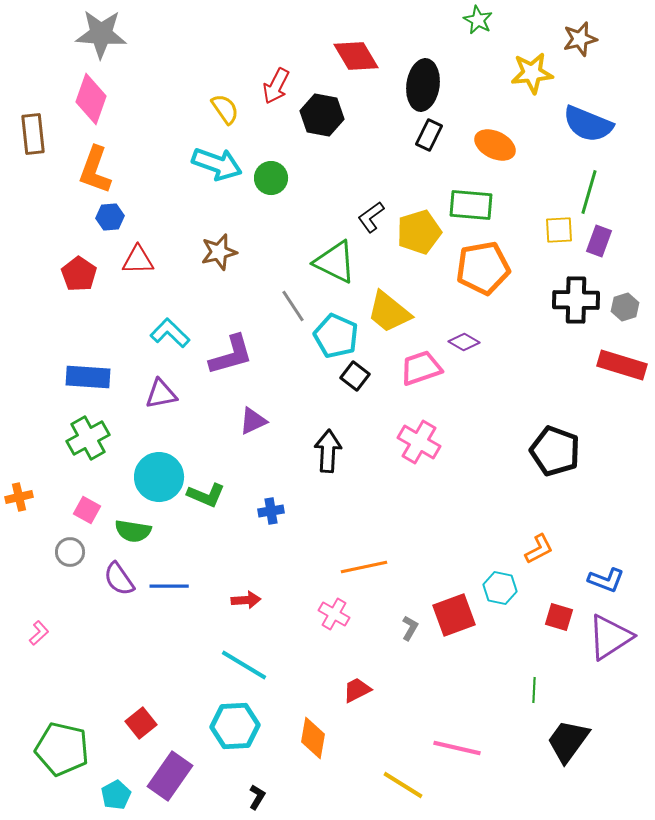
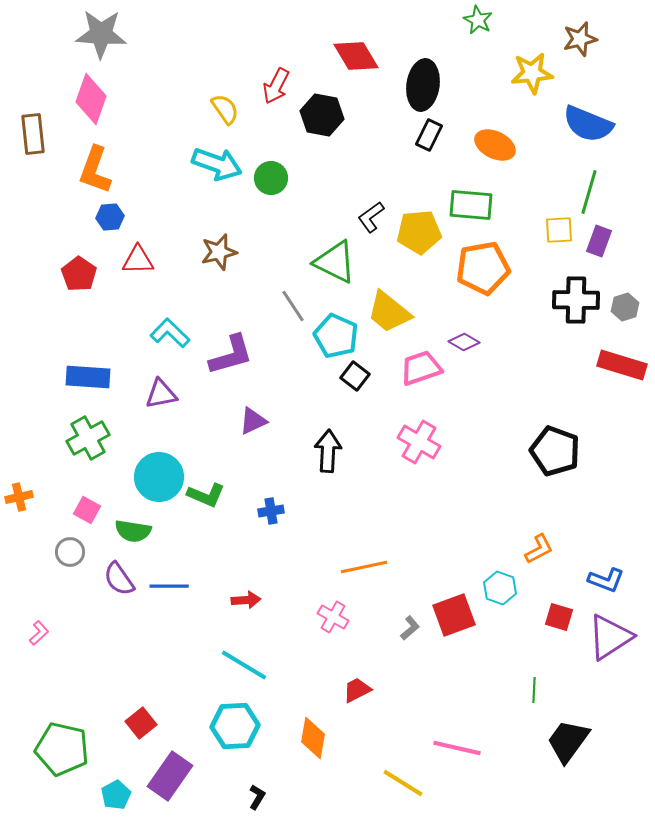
yellow pentagon at (419, 232): rotated 12 degrees clockwise
cyan hexagon at (500, 588): rotated 8 degrees clockwise
pink cross at (334, 614): moved 1 px left, 3 px down
gray L-shape at (410, 628): rotated 20 degrees clockwise
yellow line at (403, 785): moved 2 px up
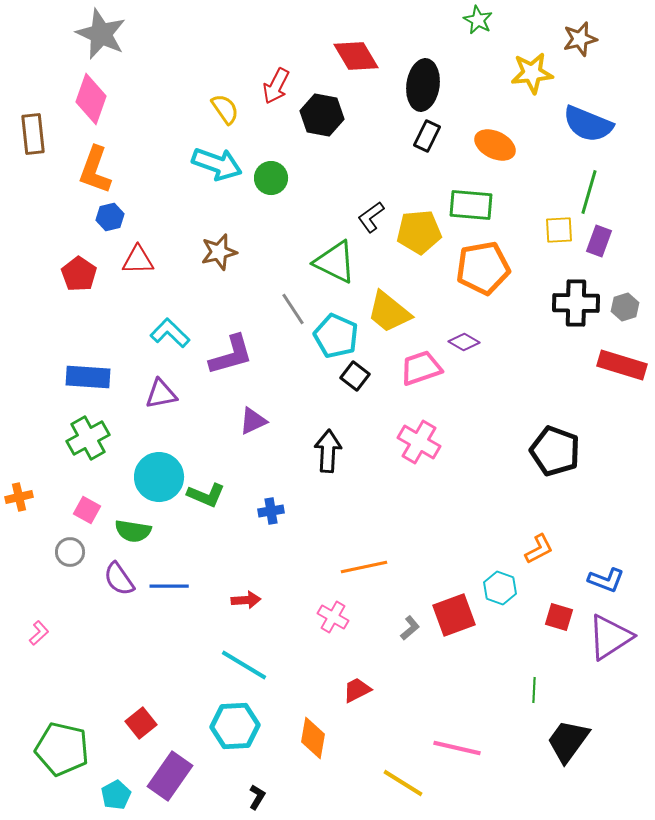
gray star at (101, 34): rotated 21 degrees clockwise
black rectangle at (429, 135): moved 2 px left, 1 px down
blue hexagon at (110, 217): rotated 8 degrees counterclockwise
black cross at (576, 300): moved 3 px down
gray line at (293, 306): moved 3 px down
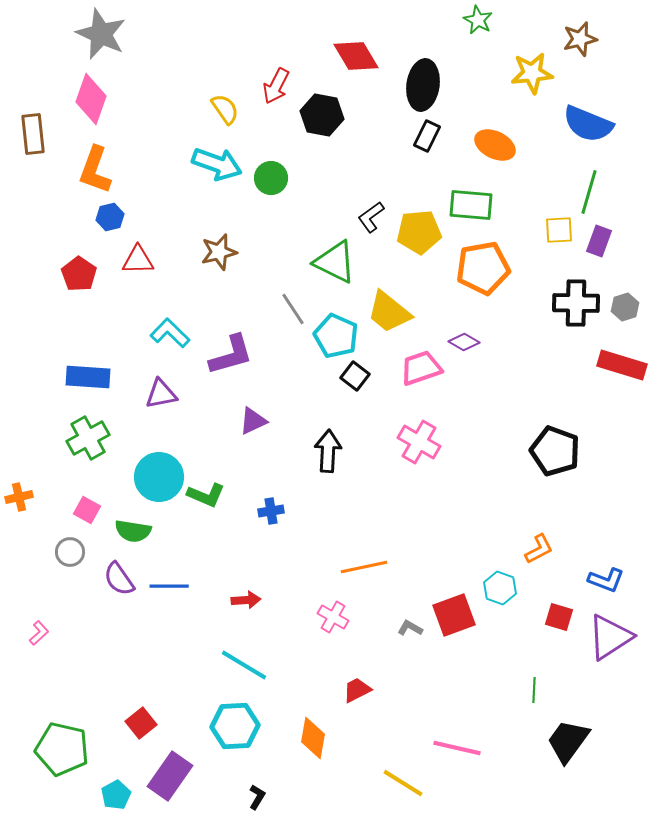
gray L-shape at (410, 628): rotated 110 degrees counterclockwise
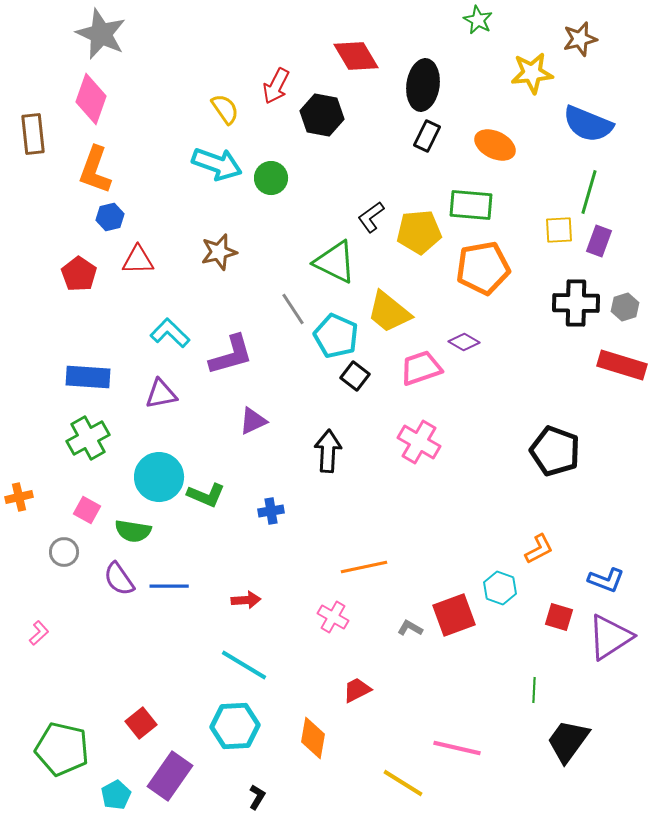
gray circle at (70, 552): moved 6 px left
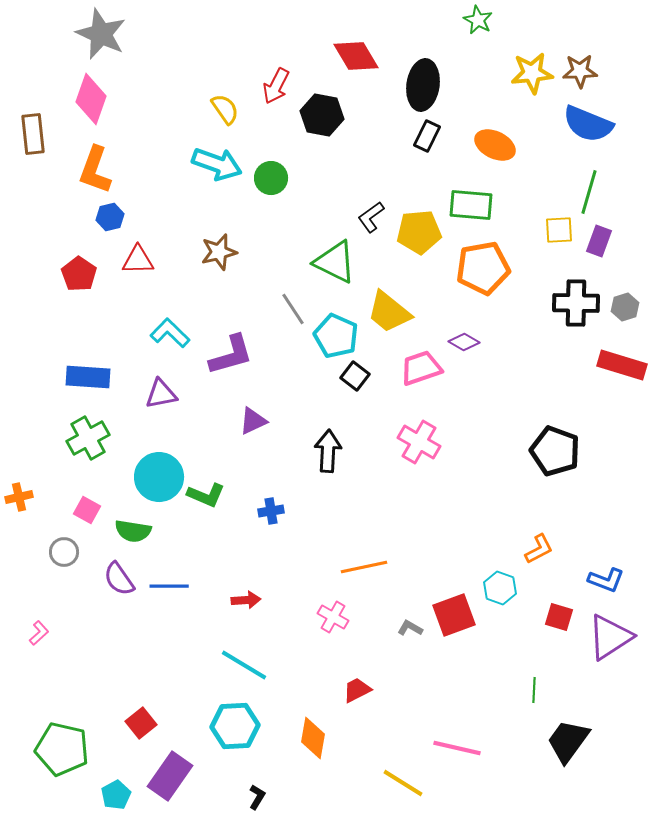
brown star at (580, 39): moved 32 px down; rotated 12 degrees clockwise
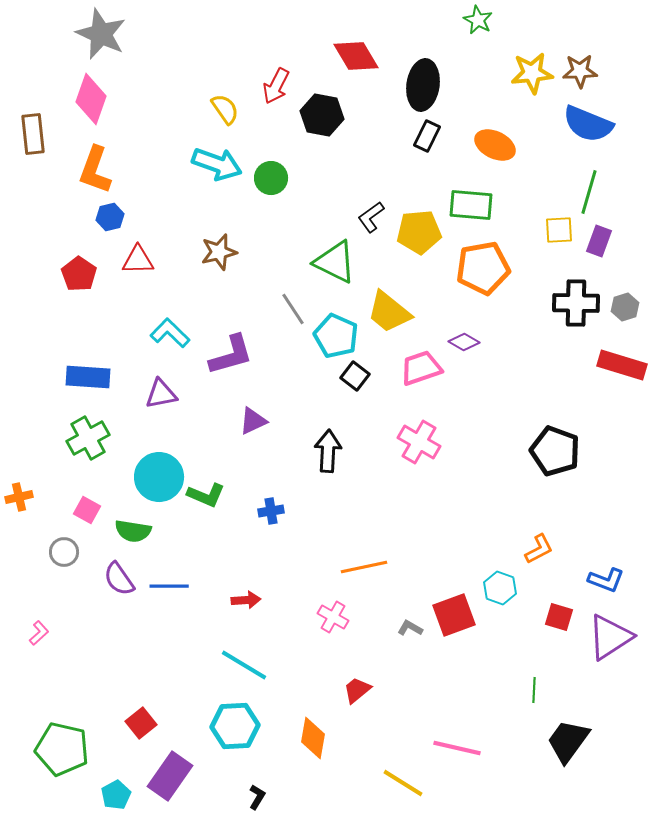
red trapezoid at (357, 690): rotated 12 degrees counterclockwise
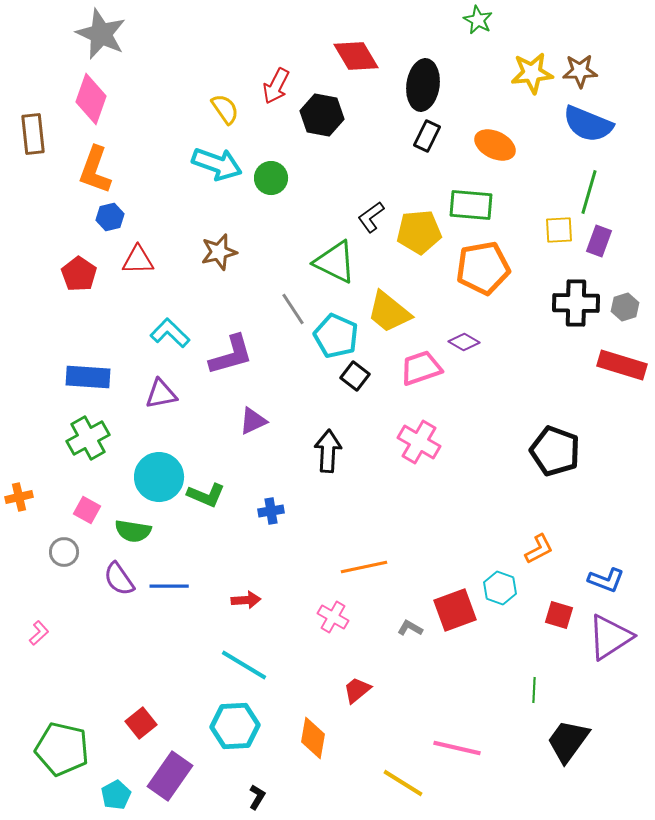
red square at (454, 615): moved 1 px right, 5 px up
red square at (559, 617): moved 2 px up
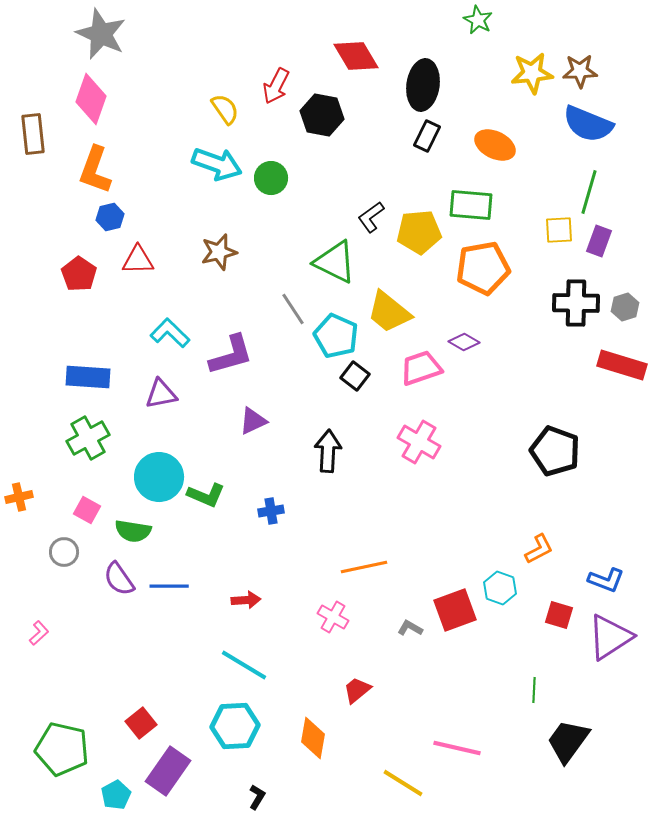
purple rectangle at (170, 776): moved 2 px left, 5 px up
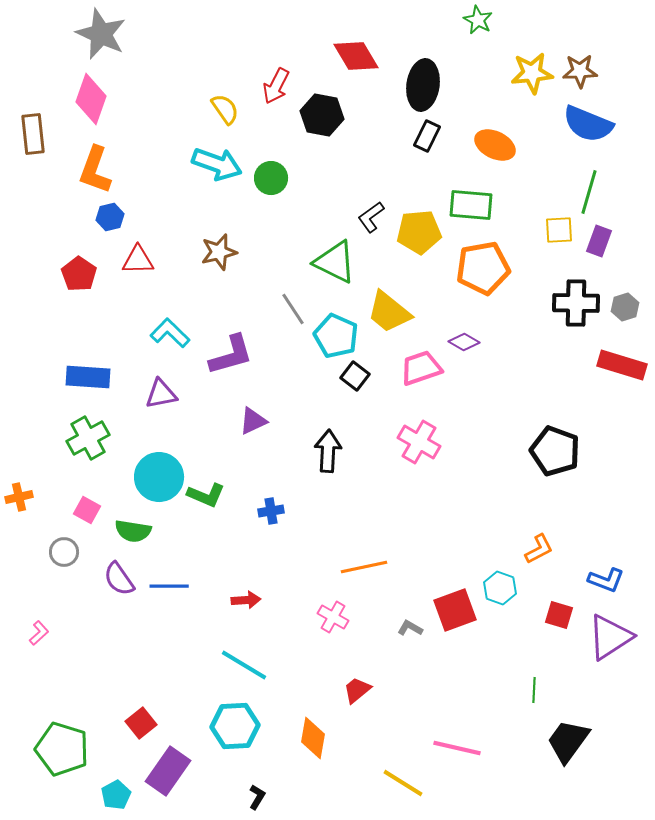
green pentagon at (62, 749): rotated 4 degrees clockwise
